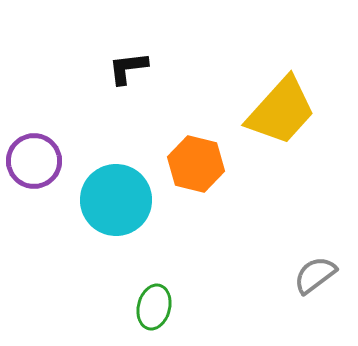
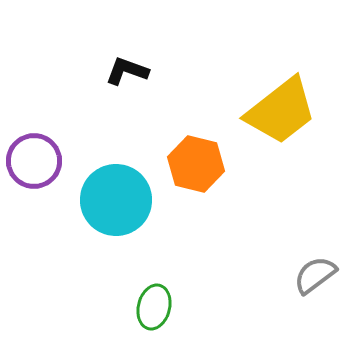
black L-shape: moved 1 px left, 3 px down; rotated 27 degrees clockwise
yellow trapezoid: rotated 10 degrees clockwise
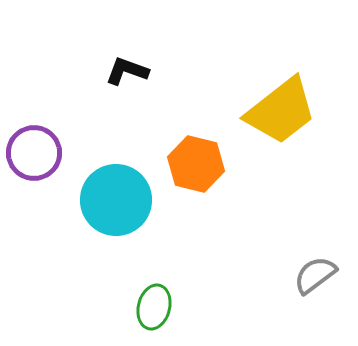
purple circle: moved 8 px up
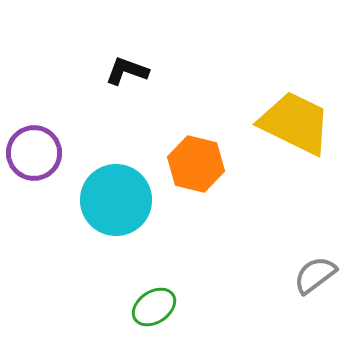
yellow trapezoid: moved 14 px right, 12 px down; rotated 116 degrees counterclockwise
green ellipse: rotated 42 degrees clockwise
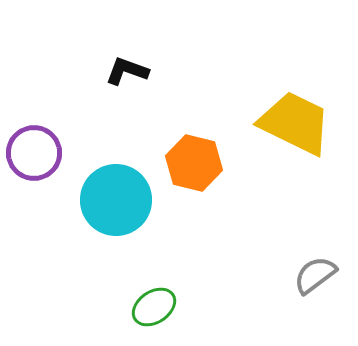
orange hexagon: moved 2 px left, 1 px up
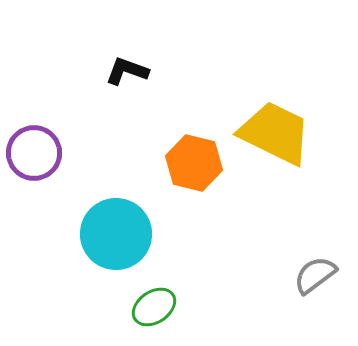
yellow trapezoid: moved 20 px left, 10 px down
cyan circle: moved 34 px down
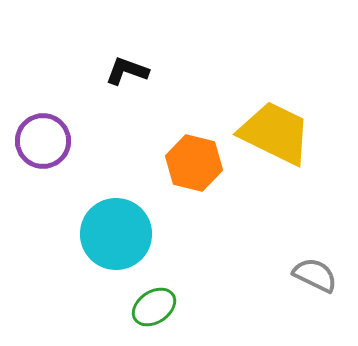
purple circle: moved 9 px right, 12 px up
gray semicircle: rotated 63 degrees clockwise
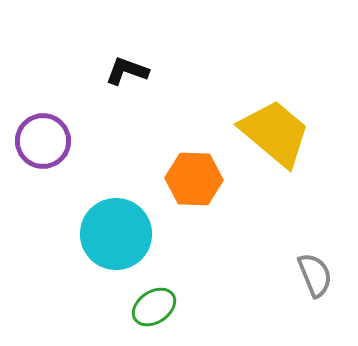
yellow trapezoid: rotated 14 degrees clockwise
orange hexagon: moved 16 px down; rotated 12 degrees counterclockwise
gray semicircle: rotated 42 degrees clockwise
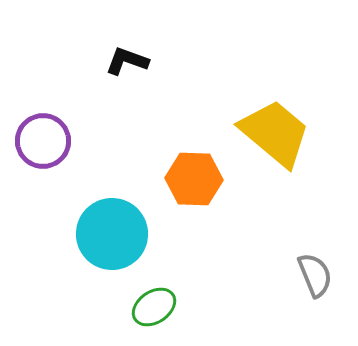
black L-shape: moved 10 px up
cyan circle: moved 4 px left
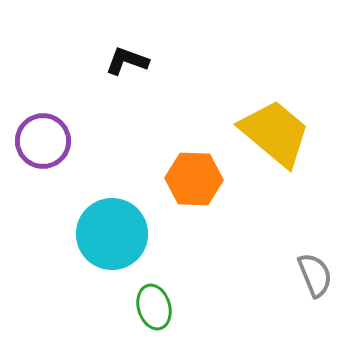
green ellipse: rotated 72 degrees counterclockwise
